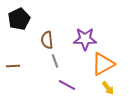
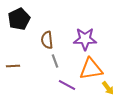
orange triangle: moved 12 px left, 5 px down; rotated 20 degrees clockwise
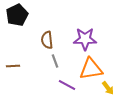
black pentagon: moved 2 px left, 4 px up
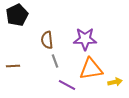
yellow arrow: moved 7 px right, 6 px up; rotated 64 degrees counterclockwise
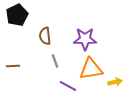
brown semicircle: moved 2 px left, 4 px up
purple line: moved 1 px right, 1 px down
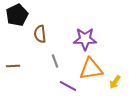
brown semicircle: moved 5 px left, 2 px up
yellow arrow: rotated 136 degrees clockwise
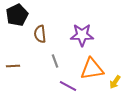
purple star: moved 3 px left, 4 px up
orange triangle: moved 1 px right
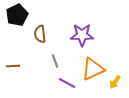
orange triangle: moved 1 px right; rotated 15 degrees counterclockwise
purple line: moved 1 px left, 3 px up
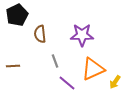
purple line: rotated 12 degrees clockwise
